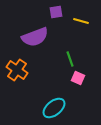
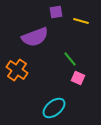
green line: rotated 21 degrees counterclockwise
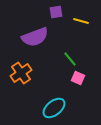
orange cross: moved 4 px right, 3 px down; rotated 20 degrees clockwise
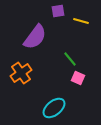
purple square: moved 2 px right, 1 px up
purple semicircle: rotated 32 degrees counterclockwise
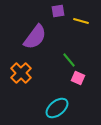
green line: moved 1 px left, 1 px down
orange cross: rotated 10 degrees counterclockwise
cyan ellipse: moved 3 px right
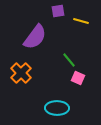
cyan ellipse: rotated 40 degrees clockwise
